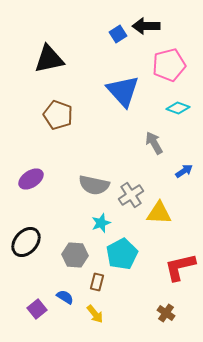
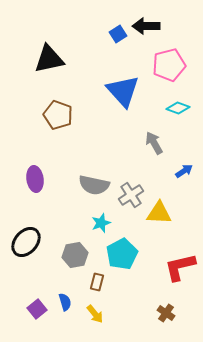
purple ellipse: moved 4 px right; rotated 65 degrees counterclockwise
gray hexagon: rotated 15 degrees counterclockwise
blue semicircle: moved 5 px down; rotated 42 degrees clockwise
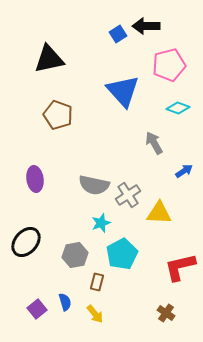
gray cross: moved 3 px left
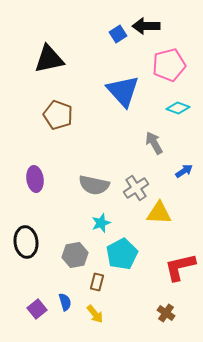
gray cross: moved 8 px right, 7 px up
black ellipse: rotated 48 degrees counterclockwise
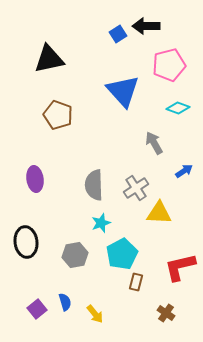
gray semicircle: rotated 76 degrees clockwise
brown rectangle: moved 39 px right
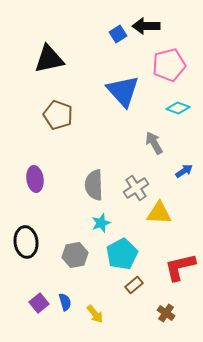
brown rectangle: moved 2 px left, 3 px down; rotated 36 degrees clockwise
purple square: moved 2 px right, 6 px up
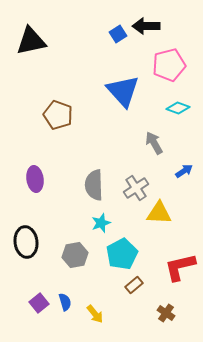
black triangle: moved 18 px left, 18 px up
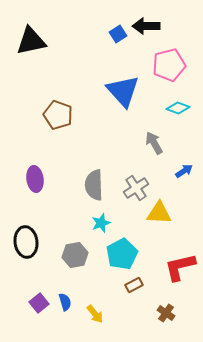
brown rectangle: rotated 12 degrees clockwise
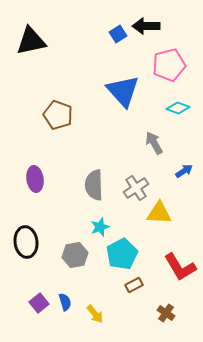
cyan star: moved 1 px left, 4 px down
red L-shape: rotated 108 degrees counterclockwise
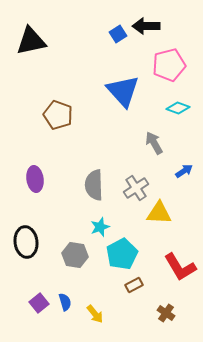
gray hexagon: rotated 20 degrees clockwise
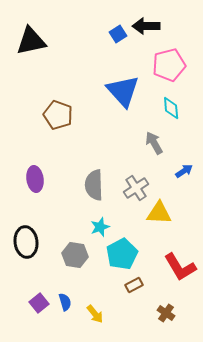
cyan diamond: moved 7 px left; rotated 65 degrees clockwise
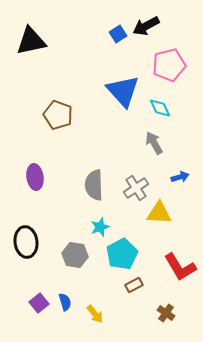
black arrow: rotated 28 degrees counterclockwise
cyan diamond: moved 11 px left; rotated 20 degrees counterclockwise
blue arrow: moved 4 px left, 6 px down; rotated 18 degrees clockwise
purple ellipse: moved 2 px up
